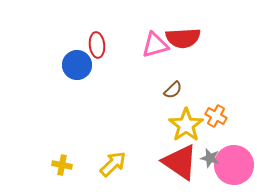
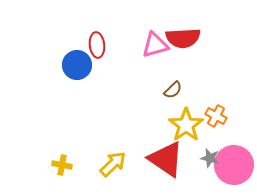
red triangle: moved 14 px left, 3 px up
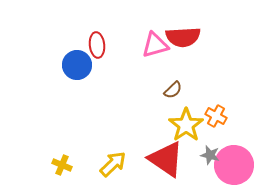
red semicircle: moved 1 px up
gray star: moved 3 px up
yellow cross: rotated 12 degrees clockwise
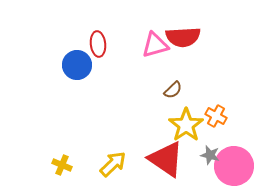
red ellipse: moved 1 px right, 1 px up
pink circle: moved 1 px down
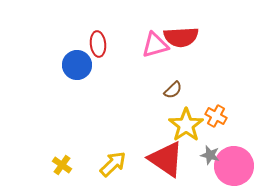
red semicircle: moved 2 px left
yellow cross: rotated 12 degrees clockwise
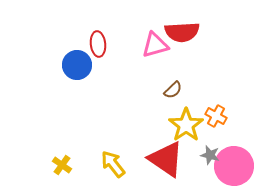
red semicircle: moved 1 px right, 5 px up
yellow arrow: rotated 84 degrees counterclockwise
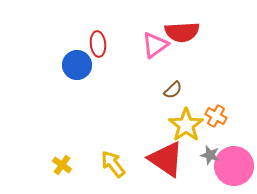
pink triangle: rotated 20 degrees counterclockwise
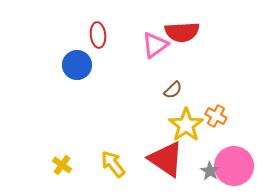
red ellipse: moved 9 px up
gray star: moved 16 px down; rotated 18 degrees clockwise
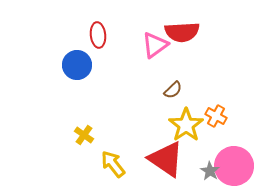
yellow cross: moved 22 px right, 30 px up
